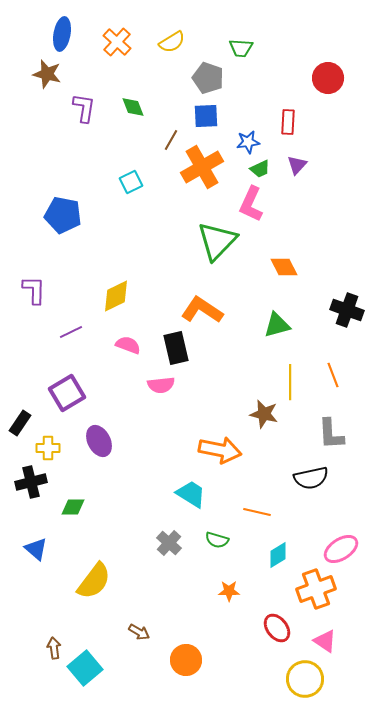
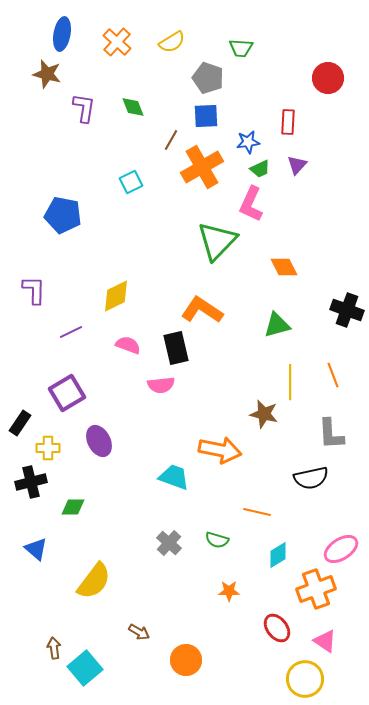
cyan trapezoid at (191, 494): moved 17 px left, 17 px up; rotated 12 degrees counterclockwise
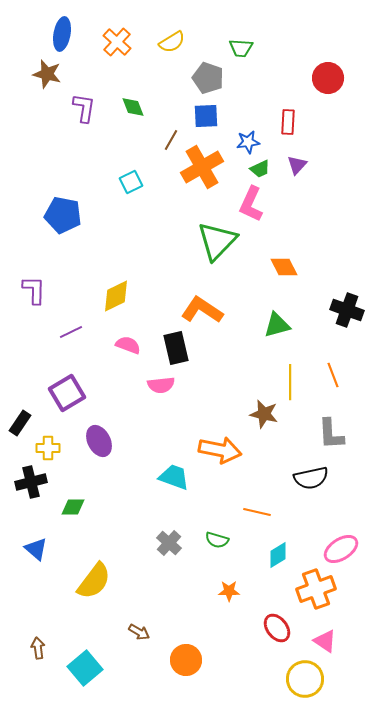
brown arrow at (54, 648): moved 16 px left
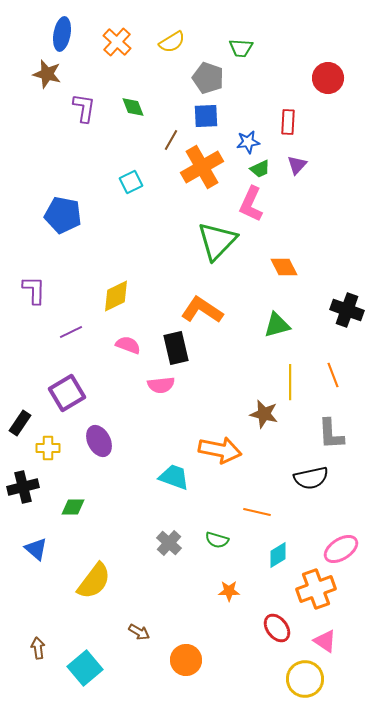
black cross at (31, 482): moved 8 px left, 5 px down
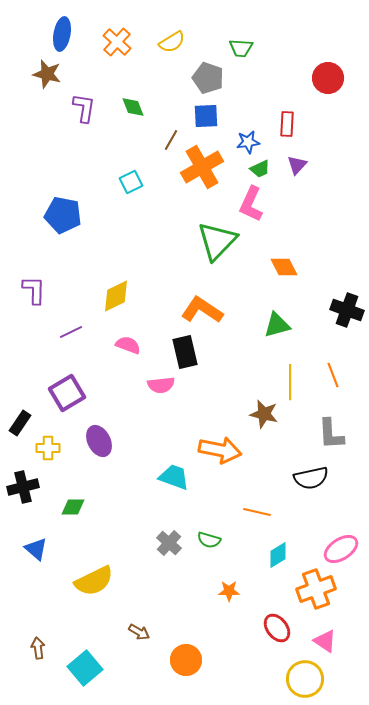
red rectangle at (288, 122): moved 1 px left, 2 px down
black rectangle at (176, 348): moved 9 px right, 4 px down
green semicircle at (217, 540): moved 8 px left
yellow semicircle at (94, 581): rotated 27 degrees clockwise
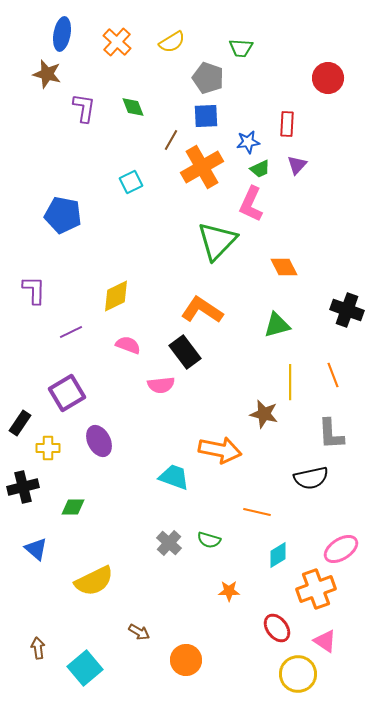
black rectangle at (185, 352): rotated 24 degrees counterclockwise
yellow circle at (305, 679): moved 7 px left, 5 px up
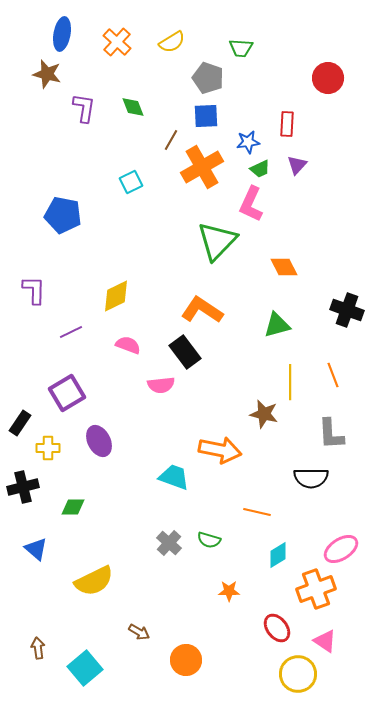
black semicircle at (311, 478): rotated 12 degrees clockwise
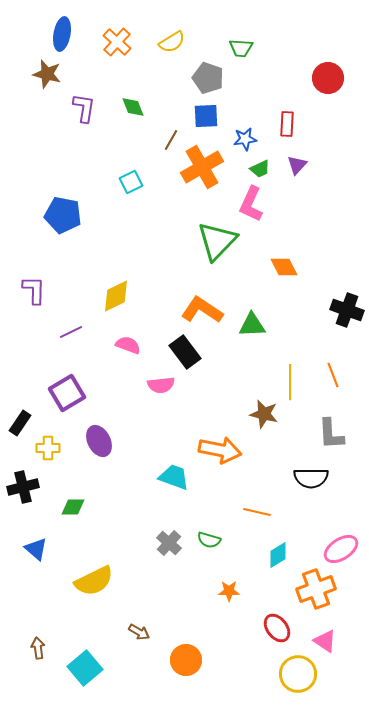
blue star at (248, 142): moved 3 px left, 3 px up
green triangle at (277, 325): moved 25 px left; rotated 12 degrees clockwise
